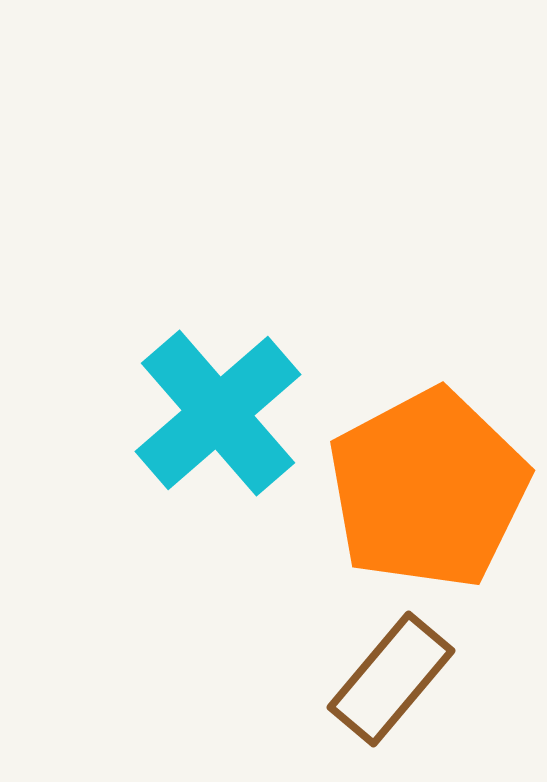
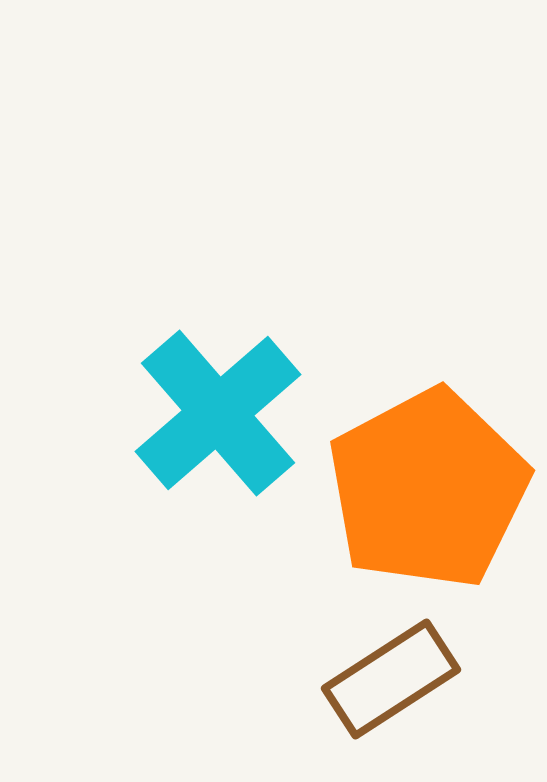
brown rectangle: rotated 17 degrees clockwise
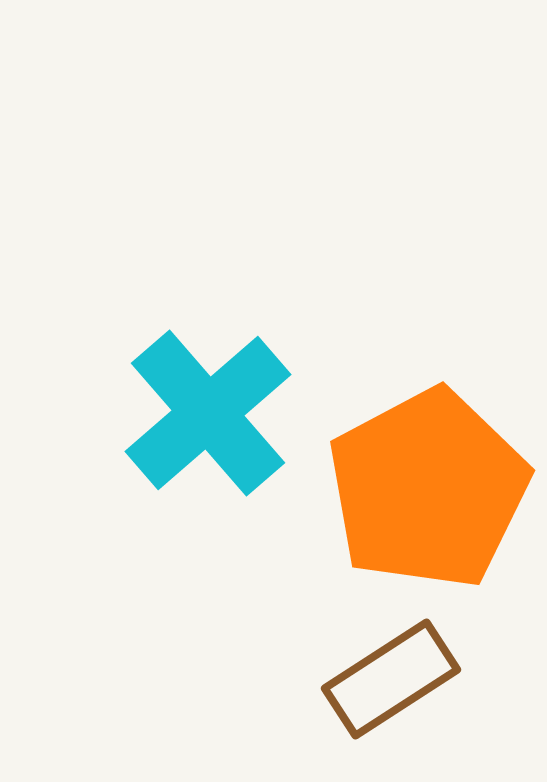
cyan cross: moved 10 px left
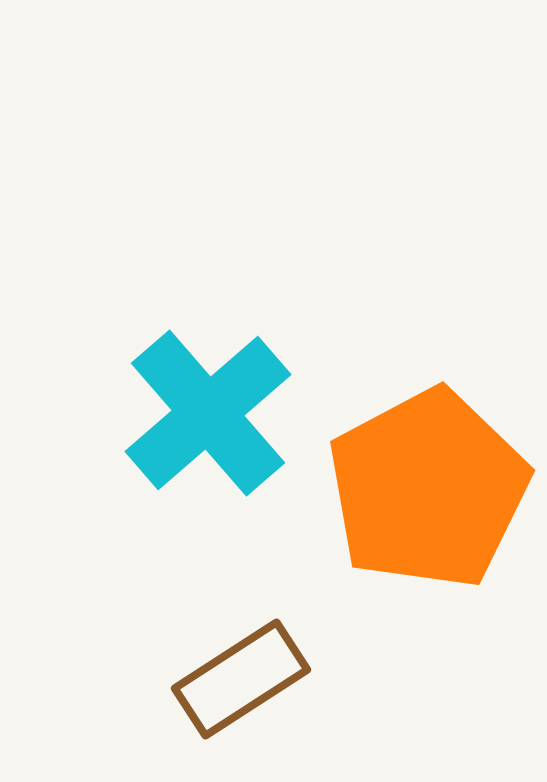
brown rectangle: moved 150 px left
